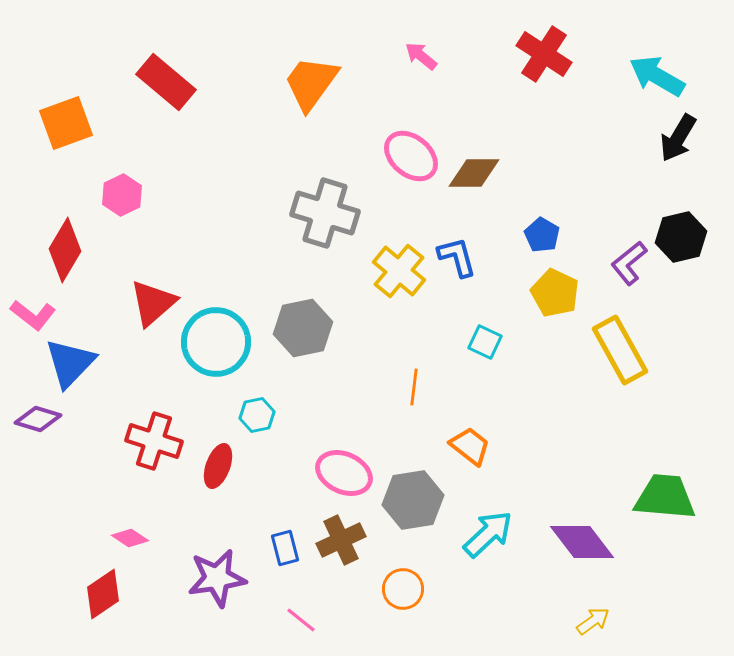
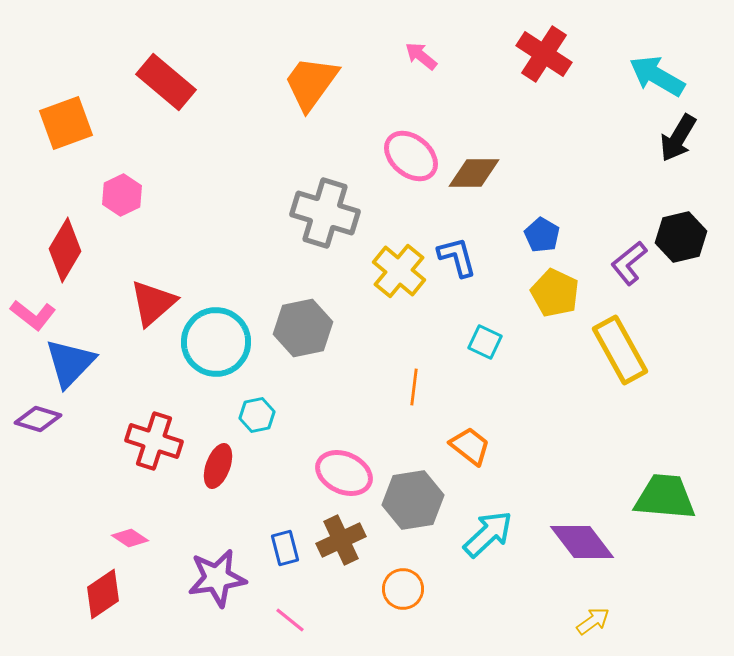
pink line at (301, 620): moved 11 px left
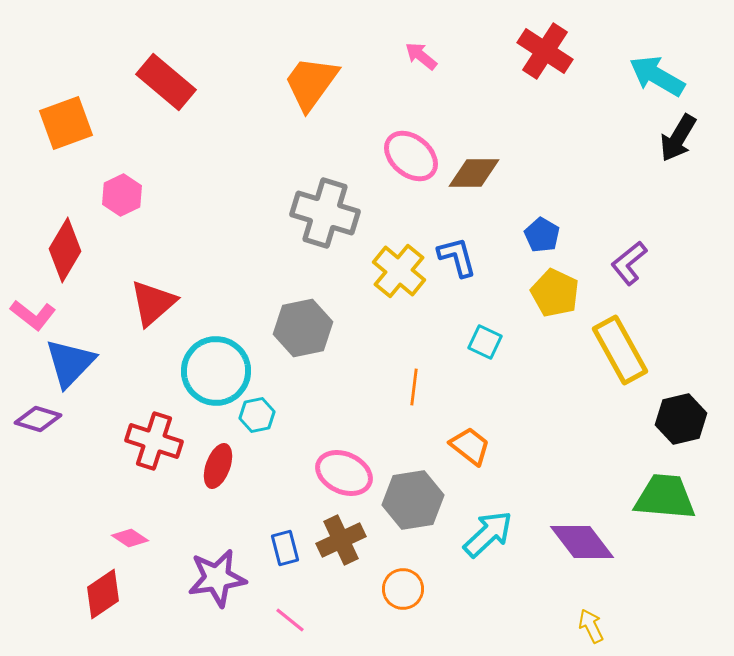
red cross at (544, 54): moved 1 px right, 3 px up
black hexagon at (681, 237): moved 182 px down
cyan circle at (216, 342): moved 29 px down
yellow arrow at (593, 621): moved 2 px left, 5 px down; rotated 80 degrees counterclockwise
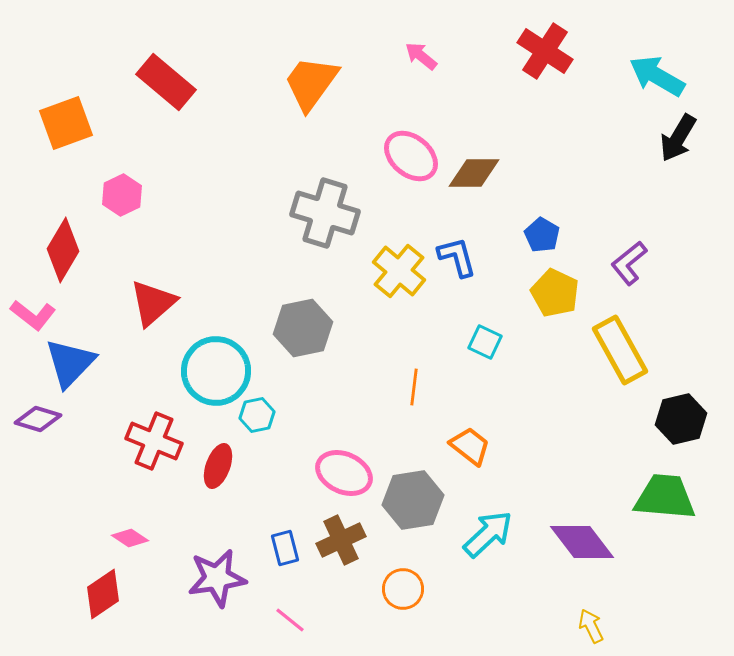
red diamond at (65, 250): moved 2 px left
red cross at (154, 441): rotated 4 degrees clockwise
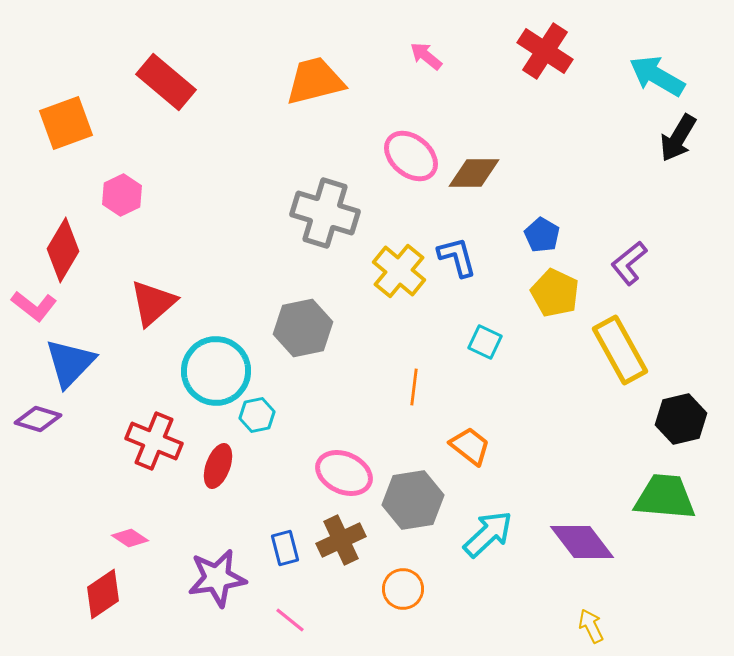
pink arrow at (421, 56): moved 5 px right
orange trapezoid at (311, 83): moved 4 px right, 2 px up; rotated 40 degrees clockwise
pink L-shape at (33, 315): moved 1 px right, 9 px up
